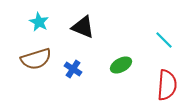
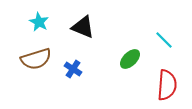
green ellipse: moved 9 px right, 6 px up; rotated 15 degrees counterclockwise
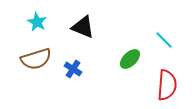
cyan star: moved 2 px left
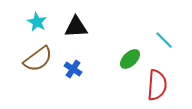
black triangle: moved 7 px left; rotated 25 degrees counterclockwise
brown semicircle: moved 2 px right; rotated 20 degrees counterclockwise
red semicircle: moved 10 px left
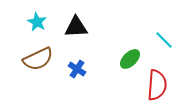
brown semicircle: rotated 12 degrees clockwise
blue cross: moved 4 px right
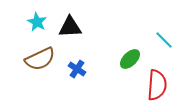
black triangle: moved 6 px left
brown semicircle: moved 2 px right
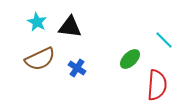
black triangle: rotated 10 degrees clockwise
blue cross: moved 1 px up
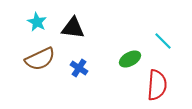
black triangle: moved 3 px right, 1 px down
cyan line: moved 1 px left, 1 px down
green ellipse: rotated 15 degrees clockwise
blue cross: moved 2 px right
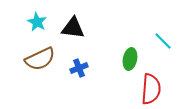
green ellipse: rotated 50 degrees counterclockwise
blue cross: rotated 36 degrees clockwise
red semicircle: moved 6 px left, 4 px down
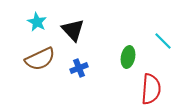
black triangle: moved 2 px down; rotated 40 degrees clockwise
green ellipse: moved 2 px left, 2 px up
